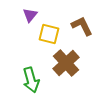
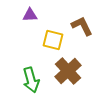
purple triangle: rotated 49 degrees clockwise
yellow square: moved 4 px right, 6 px down
brown cross: moved 2 px right, 8 px down
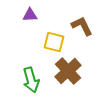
yellow square: moved 1 px right, 2 px down
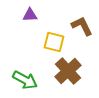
green arrow: moved 6 px left; rotated 45 degrees counterclockwise
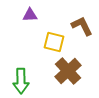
green arrow: moved 4 px left, 1 px down; rotated 60 degrees clockwise
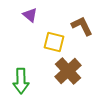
purple triangle: rotated 42 degrees clockwise
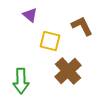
yellow square: moved 4 px left, 1 px up
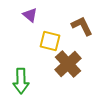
brown cross: moved 7 px up
